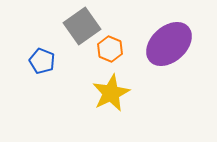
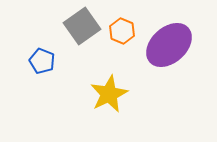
purple ellipse: moved 1 px down
orange hexagon: moved 12 px right, 18 px up
yellow star: moved 2 px left, 1 px down
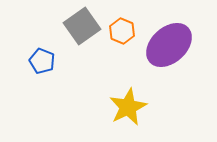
yellow star: moved 19 px right, 13 px down
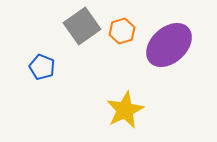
orange hexagon: rotated 20 degrees clockwise
blue pentagon: moved 6 px down
yellow star: moved 3 px left, 3 px down
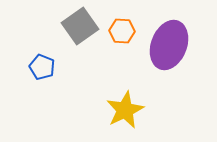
gray square: moved 2 px left
orange hexagon: rotated 20 degrees clockwise
purple ellipse: rotated 27 degrees counterclockwise
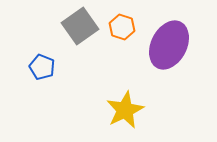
orange hexagon: moved 4 px up; rotated 15 degrees clockwise
purple ellipse: rotated 6 degrees clockwise
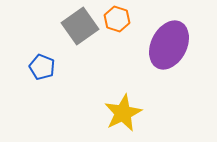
orange hexagon: moved 5 px left, 8 px up
yellow star: moved 2 px left, 3 px down
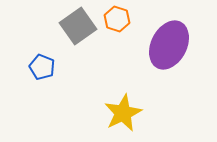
gray square: moved 2 px left
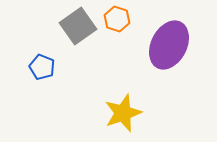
yellow star: rotated 6 degrees clockwise
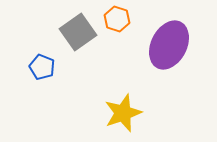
gray square: moved 6 px down
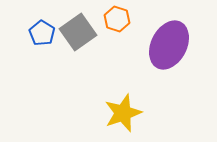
blue pentagon: moved 34 px up; rotated 10 degrees clockwise
